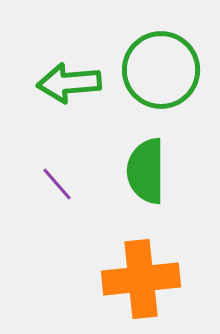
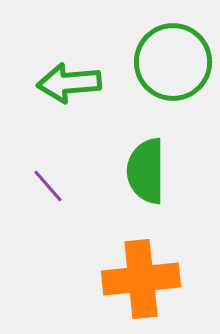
green circle: moved 12 px right, 8 px up
purple line: moved 9 px left, 2 px down
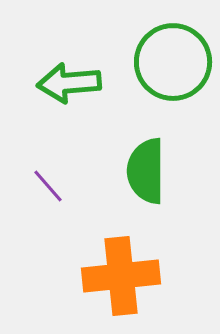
orange cross: moved 20 px left, 3 px up
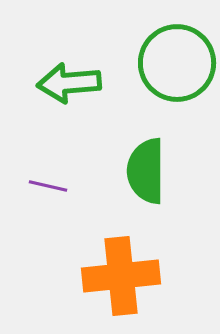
green circle: moved 4 px right, 1 px down
purple line: rotated 36 degrees counterclockwise
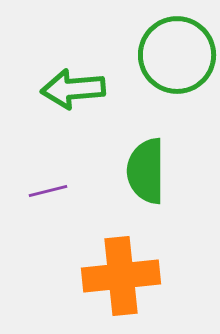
green circle: moved 8 px up
green arrow: moved 4 px right, 6 px down
purple line: moved 5 px down; rotated 27 degrees counterclockwise
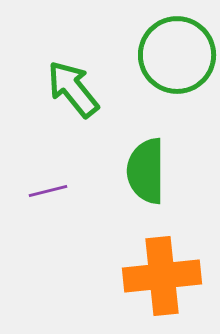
green arrow: rotated 56 degrees clockwise
orange cross: moved 41 px right
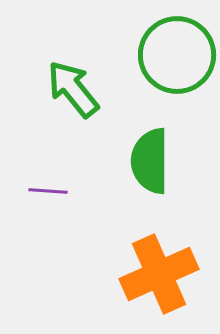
green semicircle: moved 4 px right, 10 px up
purple line: rotated 18 degrees clockwise
orange cross: moved 3 px left, 2 px up; rotated 18 degrees counterclockwise
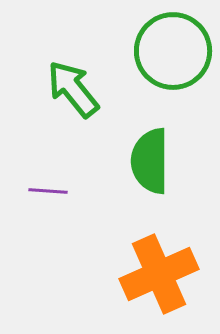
green circle: moved 4 px left, 4 px up
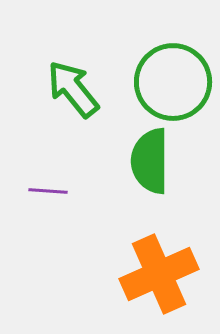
green circle: moved 31 px down
